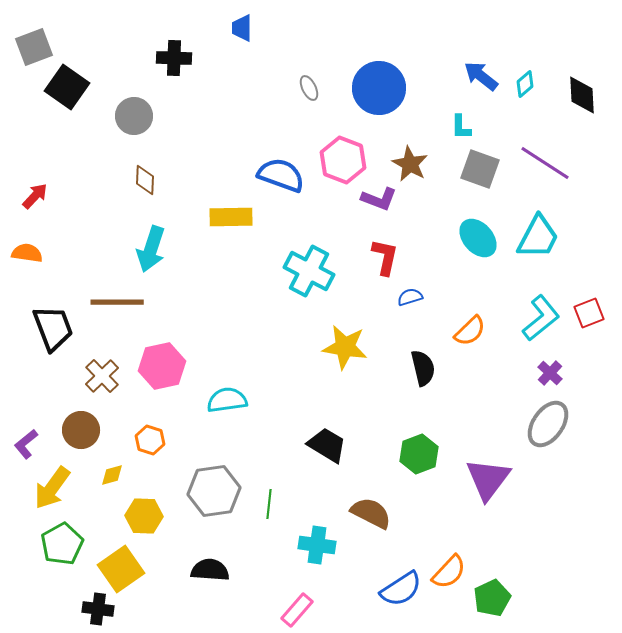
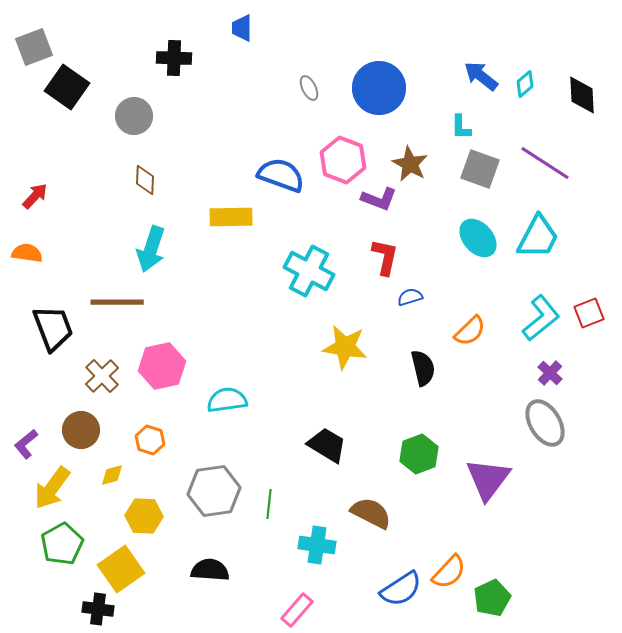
gray ellipse at (548, 424): moved 3 px left, 1 px up; rotated 66 degrees counterclockwise
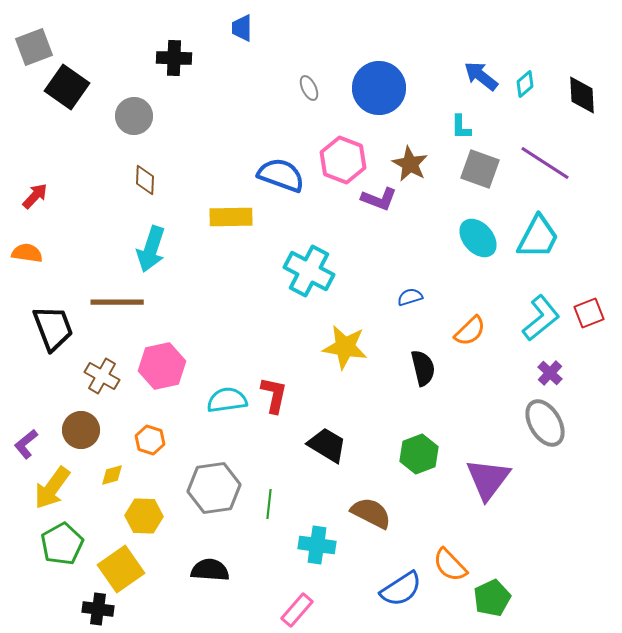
red L-shape at (385, 257): moved 111 px left, 138 px down
brown cross at (102, 376): rotated 16 degrees counterclockwise
gray hexagon at (214, 491): moved 3 px up
orange semicircle at (449, 572): moved 1 px right, 7 px up; rotated 93 degrees clockwise
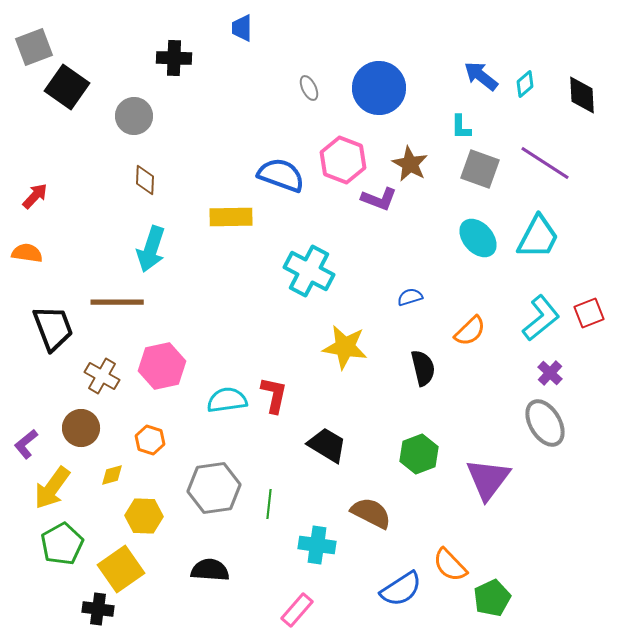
brown circle at (81, 430): moved 2 px up
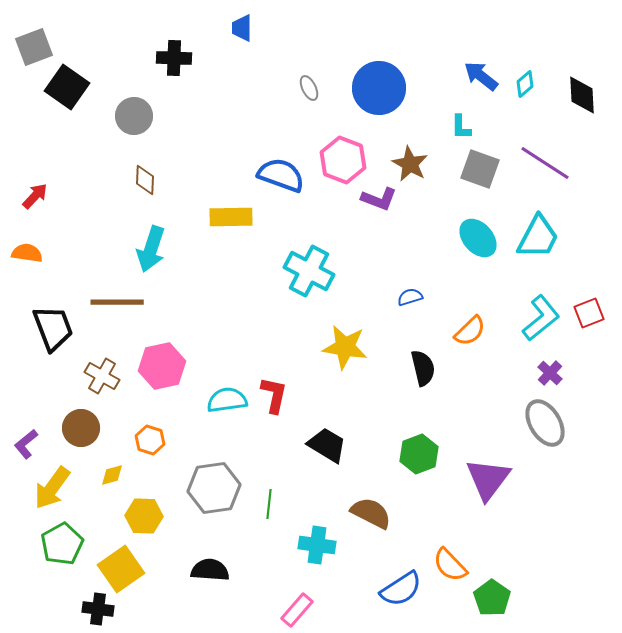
green pentagon at (492, 598): rotated 12 degrees counterclockwise
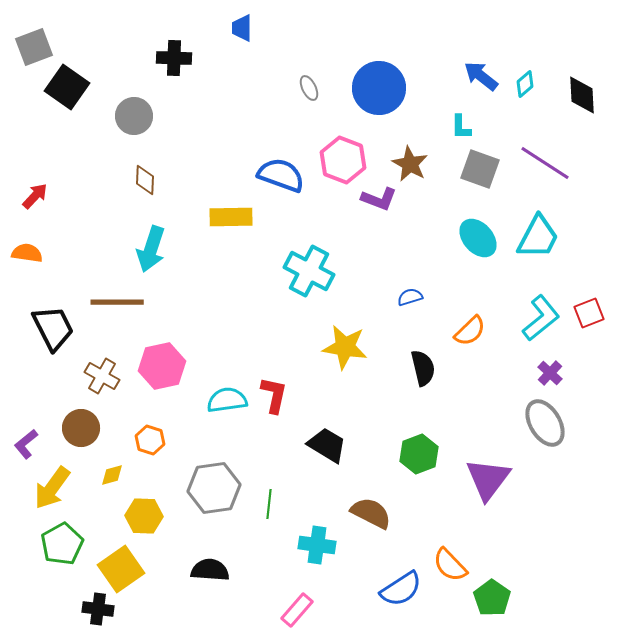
black trapezoid at (53, 328): rotated 6 degrees counterclockwise
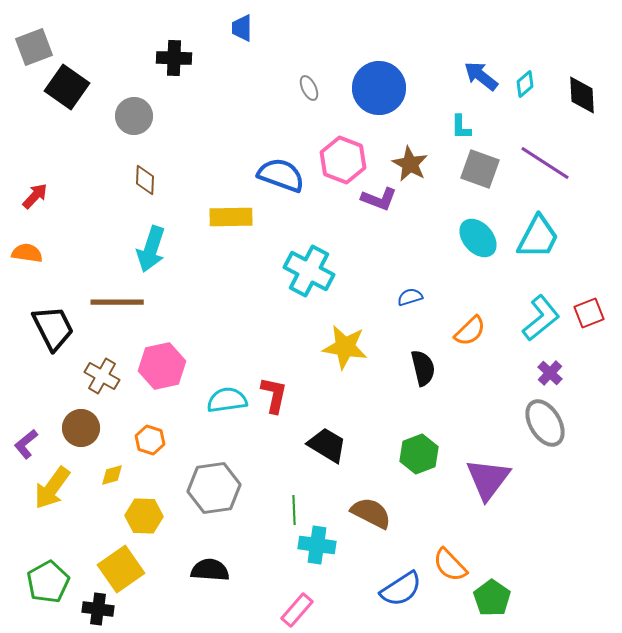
green line at (269, 504): moved 25 px right, 6 px down; rotated 8 degrees counterclockwise
green pentagon at (62, 544): moved 14 px left, 38 px down
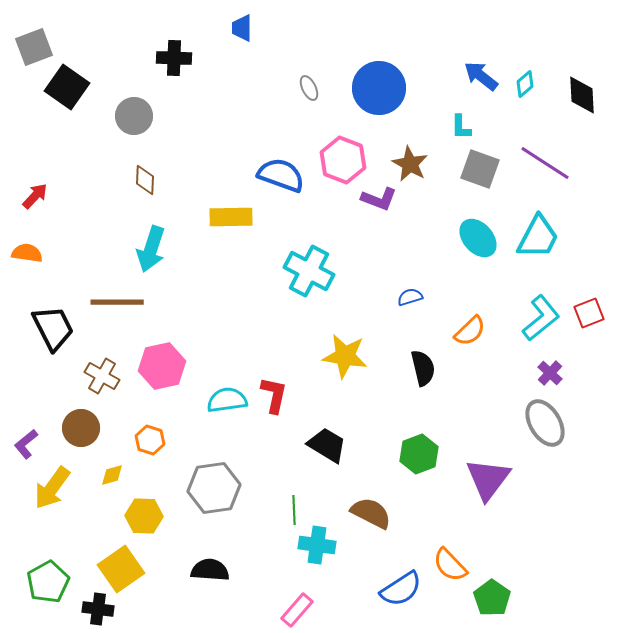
yellow star at (345, 347): moved 9 px down
